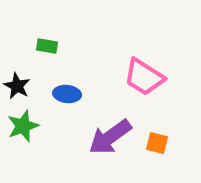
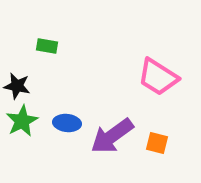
pink trapezoid: moved 14 px right
black star: rotated 16 degrees counterclockwise
blue ellipse: moved 29 px down
green star: moved 1 px left, 5 px up; rotated 8 degrees counterclockwise
purple arrow: moved 2 px right, 1 px up
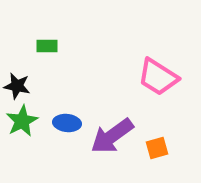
green rectangle: rotated 10 degrees counterclockwise
orange square: moved 5 px down; rotated 30 degrees counterclockwise
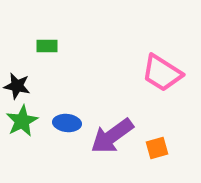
pink trapezoid: moved 4 px right, 4 px up
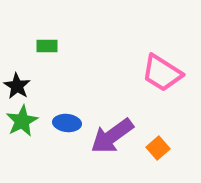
black star: rotated 20 degrees clockwise
orange square: moved 1 px right; rotated 25 degrees counterclockwise
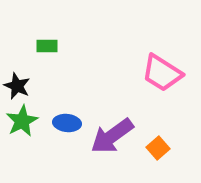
black star: rotated 8 degrees counterclockwise
